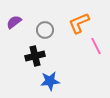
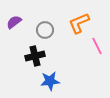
pink line: moved 1 px right
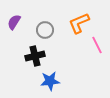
purple semicircle: rotated 21 degrees counterclockwise
pink line: moved 1 px up
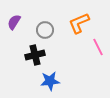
pink line: moved 1 px right, 2 px down
black cross: moved 1 px up
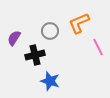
purple semicircle: moved 16 px down
gray circle: moved 5 px right, 1 px down
blue star: rotated 24 degrees clockwise
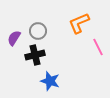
gray circle: moved 12 px left
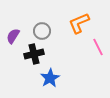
gray circle: moved 4 px right
purple semicircle: moved 1 px left, 2 px up
black cross: moved 1 px left, 1 px up
blue star: moved 3 px up; rotated 24 degrees clockwise
